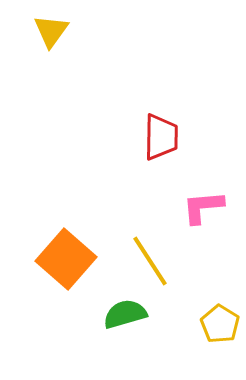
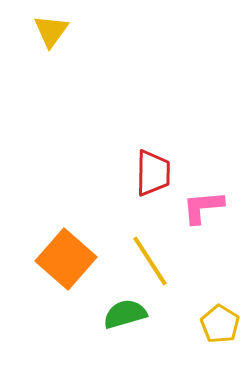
red trapezoid: moved 8 px left, 36 px down
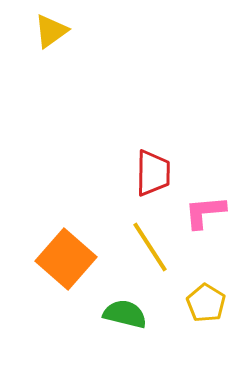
yellow triangle: rotated 18 degrees clockwise
pink L-shape: moved 2 px right, 5 px down
yellow line: moved 14 px up
green semicircle: rotated 30 degrees clockwise
yellow pentagon: moved 14 px left, 21 px up
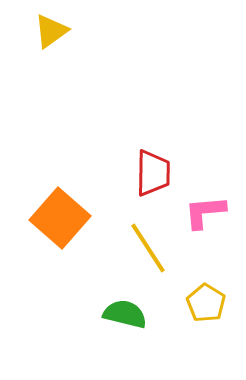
yellow line: moved 2 px left, 1 px down
orange square: moved 6 px left, 41 px up
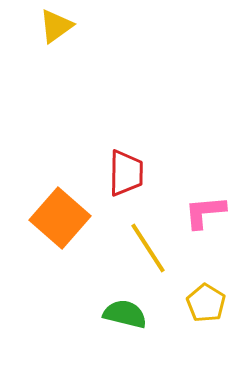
yellow triangle: moved 5 px right, 5 px up
red trapezoid: moved 27 px left
